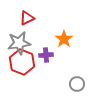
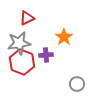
orange star: moved 2 px up
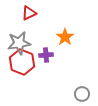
red triangle: moved 2 px right, 5 px up
orange star: moved 1 px right
gray circle: moved 5 px right, 10 px down
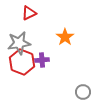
purple cross: moved 4 px left, 5 px down
gray circle: moved 1 px right, 2 px up
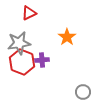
orange star: moved 2 px right
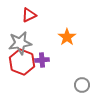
red triangle: moved 2 px down
gray star: moved 1 px right
gray circle: moved 1 px left, 7 px up
